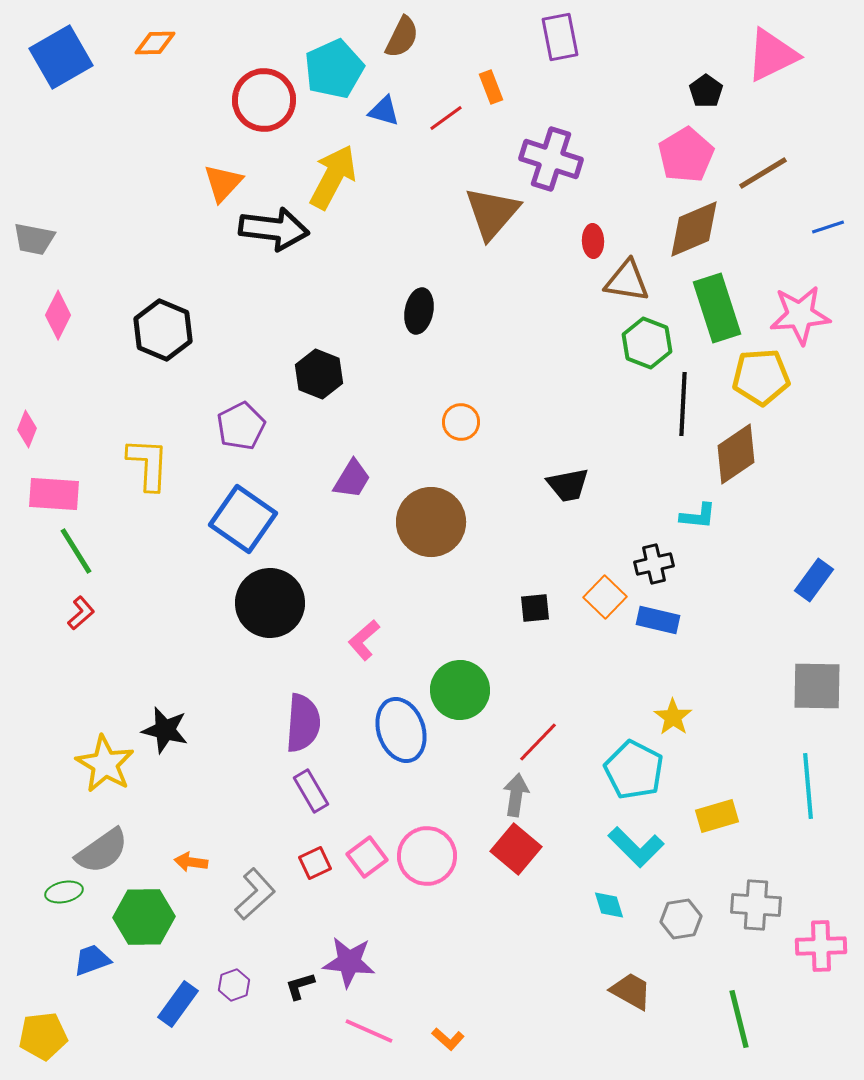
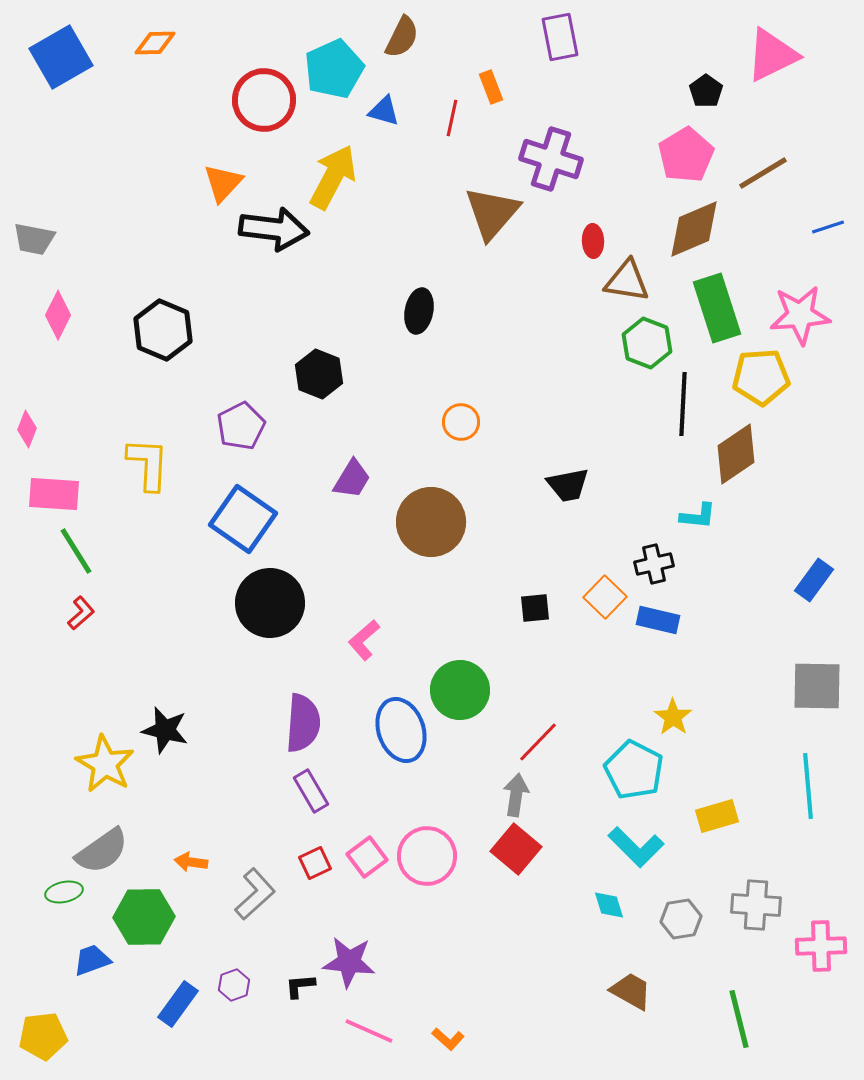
red line at (446, 118): moved 6 px right; rotated 42 degrees counterclockwise
black L-shape at (300, 986): rotated 12 degrees clockwise
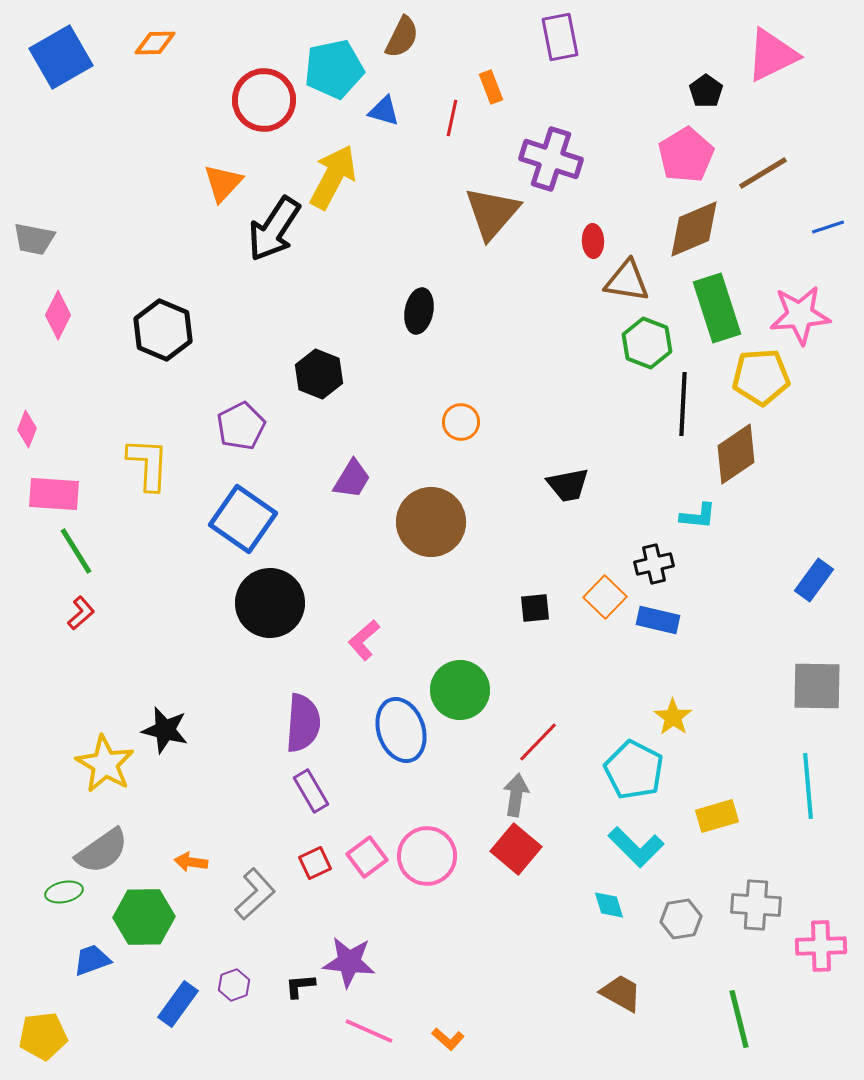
cyan pentagon at (334, 69): rotated 12 degrees clockwise
black arrow at (274, 229): rotated 116 degrees clockwise
brown trapezoid at (631, 991): moved 10 px left, 2 px down
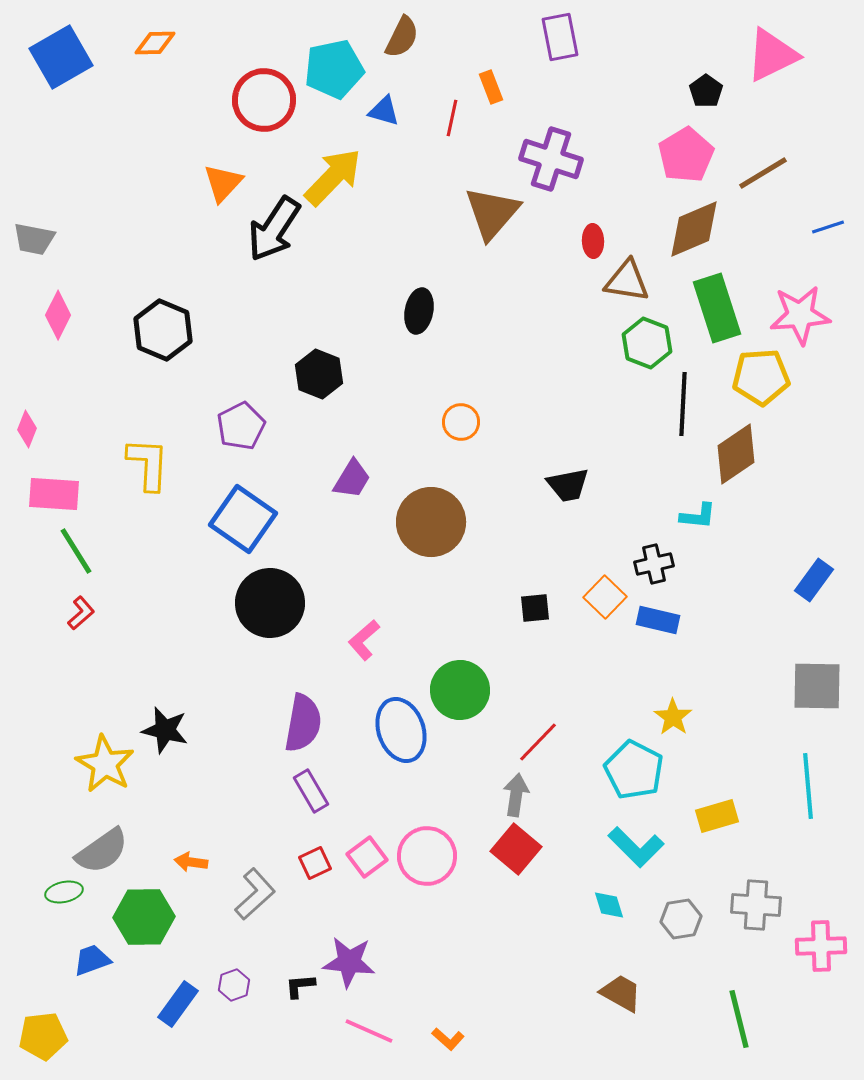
yellow arrow at (333, 177): rotated 16 degrees clockwise
purple semicircle at (303, 723): rotated 6 degrees clockwise
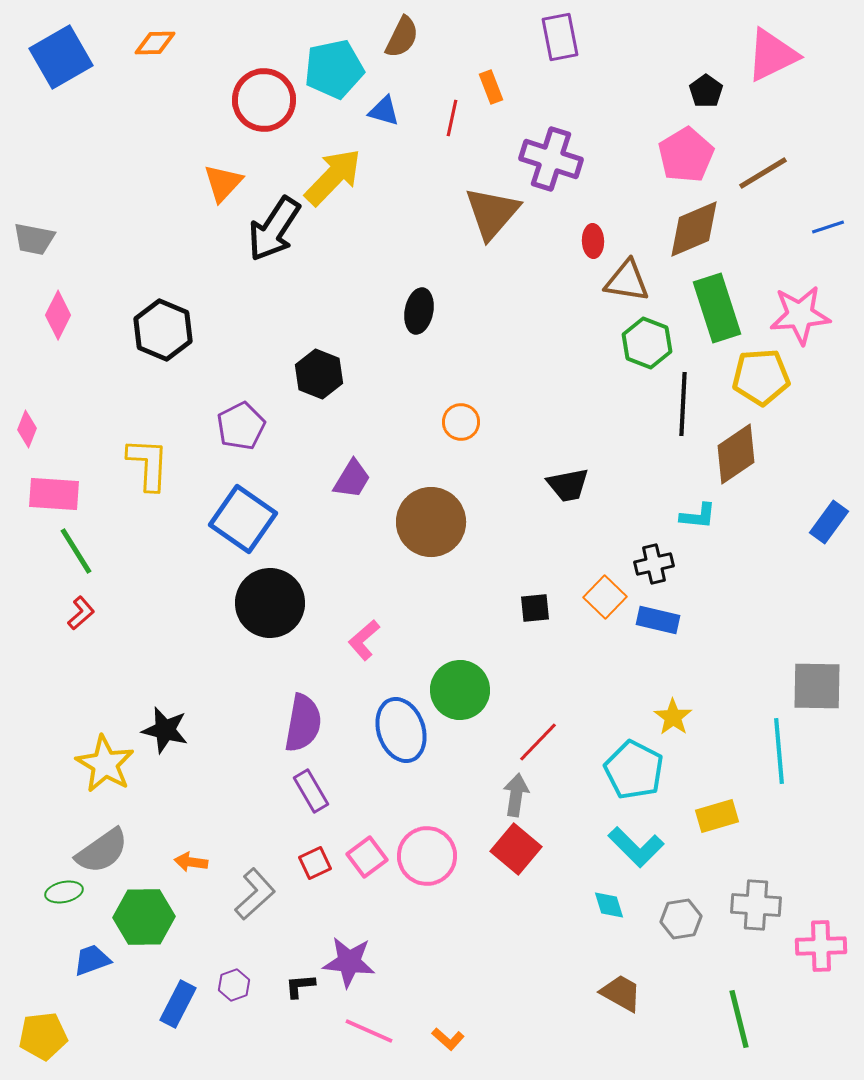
blue rectangle at (814, 580): moved 15 px right, 58 px up
cyan line at (808, 786): moved 29 px left, 35 px up
blue rectangle at (178, 1004): rotated 9 degrees counterclockwise
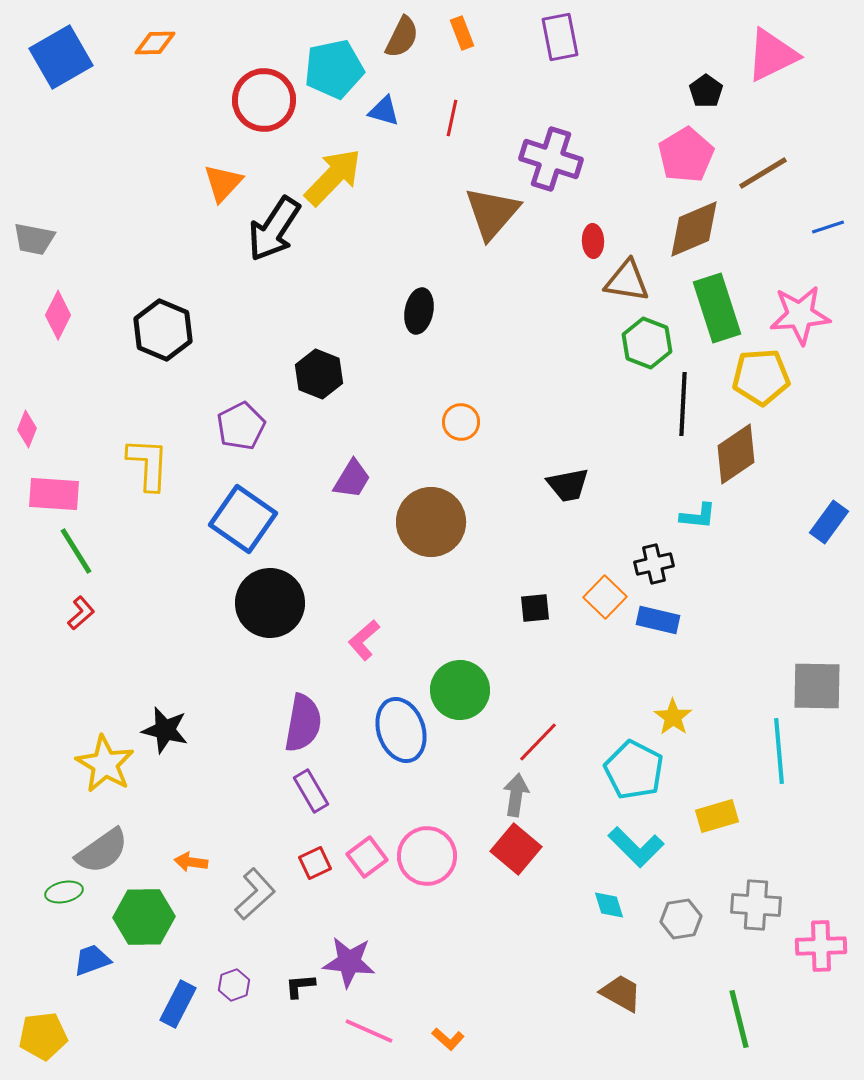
orange rectangle at (491, 87): moved 29 px left, 54 px up
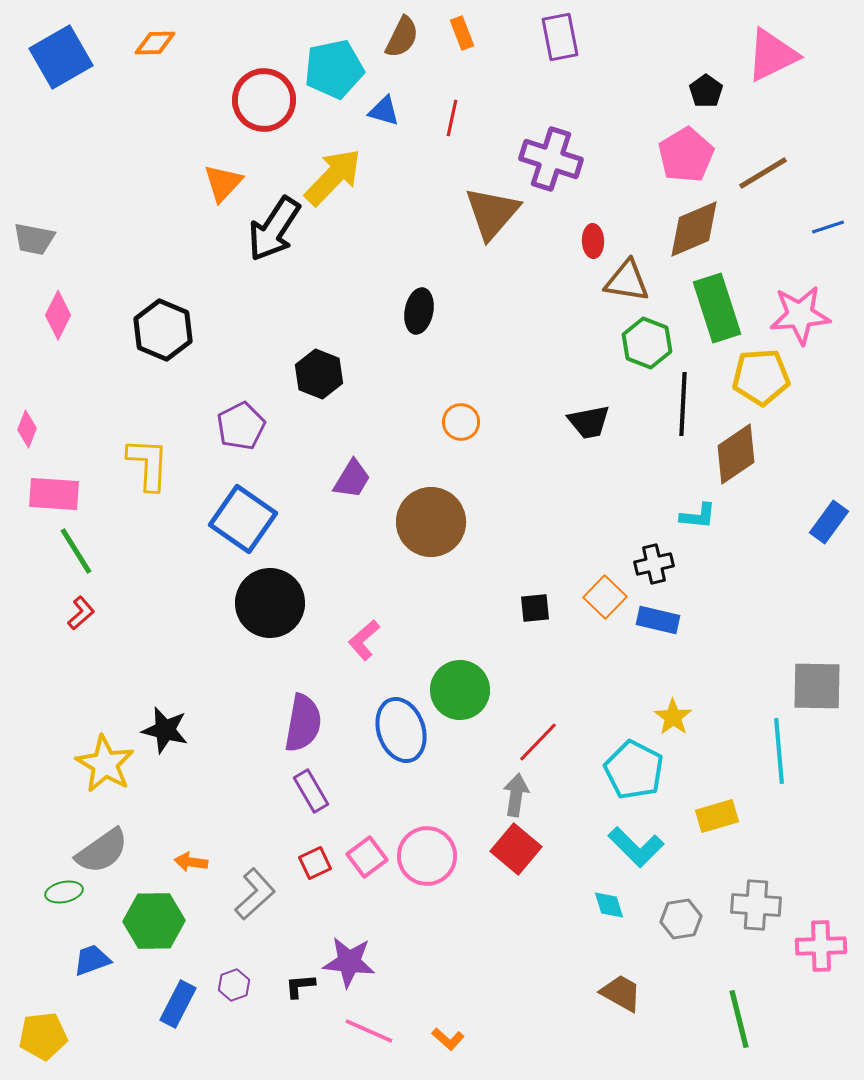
black trapezoid at (568, 485): moved 21 px right, 63 px up
green hexagon at (144, 917): moved 10 px right, 4 px down
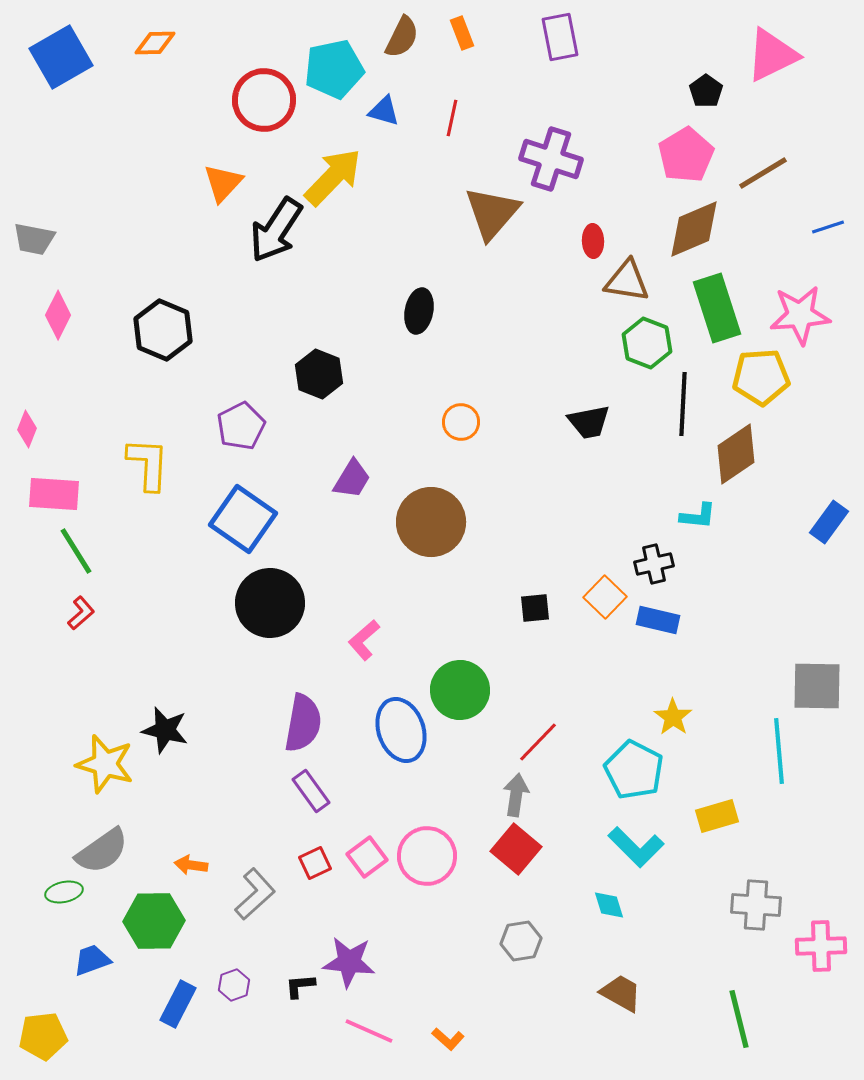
black arrow at (274, 229): moved 2 px right, 1 px down
yellow star at (105, 764): rotated 14 degrees counterclockwise
purple rectangle at (311, 791): rotated 6 degrees counterclockwise
orange arrow at (191, 862): moved 3 px down
gray hexagon at (681, 919): moved 160 px left, 22 px down
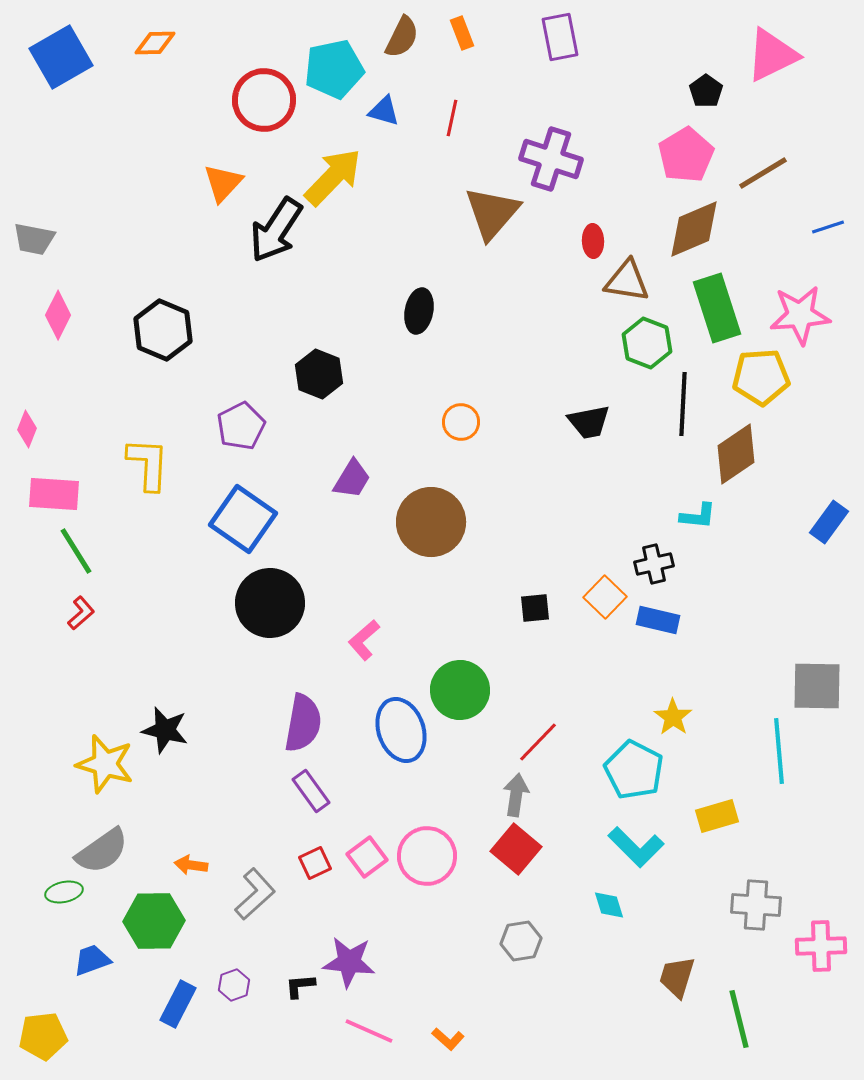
brown trapezoid at (621, 993): moved 56 px right, 16 px up; rotated 102 degrees counterclockwise
